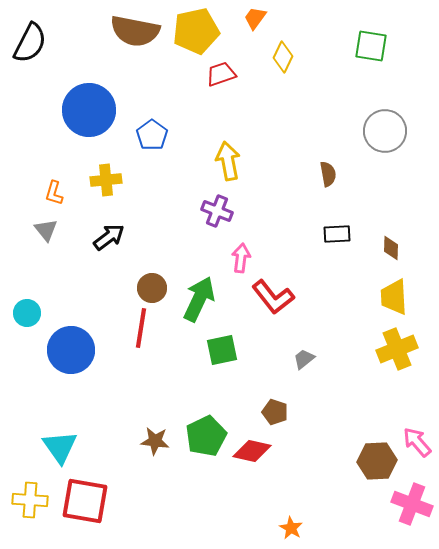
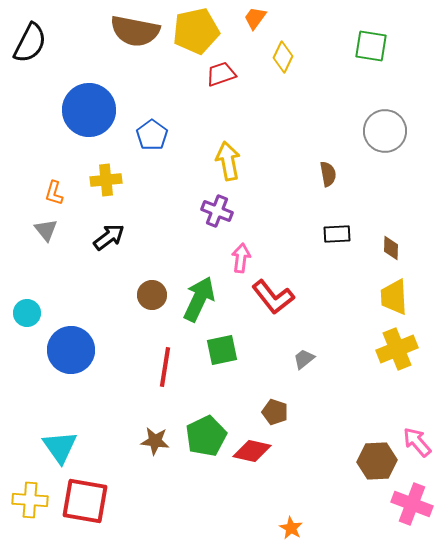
brown circle at (152, 288): moved 7 px down
red line at (141, 328): moved 24 px right, 39 px down
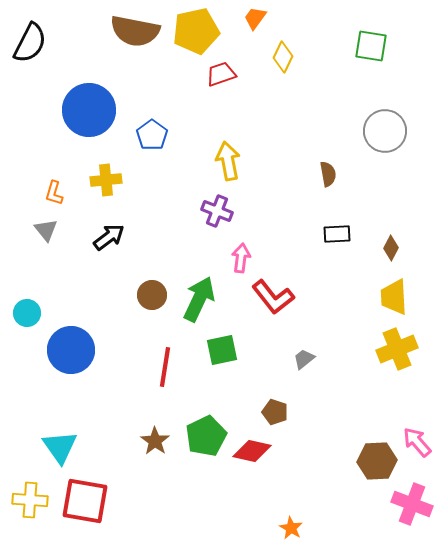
brown diamond at (391, 248): rotated 25 degrees clockwise
brown star at (155, 441): rotated 28 degrees clockwise
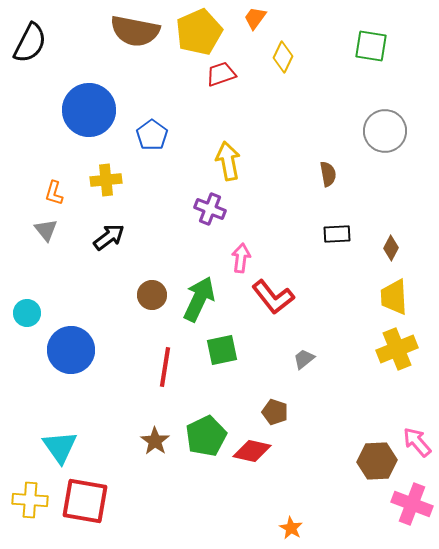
yellow pentagon at (196, 31): moved 3 px right, 1 px down; rotated 12 degrees counterclockwise
purple cross at (217, 211): moved 7 px left, 2 px up
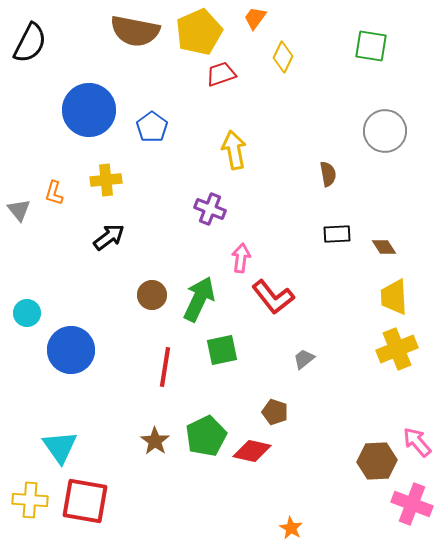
blue pentagon at (152, 135): moved 8 px up
yellow arrow at (228, 161): moved 6 px right, 11 px up
gray triangle at (46, 230): moved 27 px left, 20 px up
brown diamond at (391, 248): moved 7 px left, 1 px up; rotated 60 degrees counterclockwise
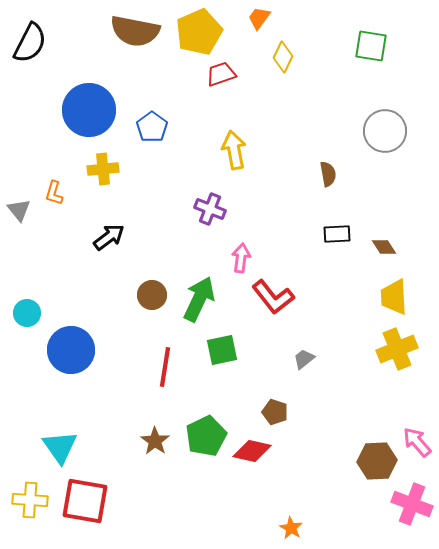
orange trapezoid at (255, 18): moved 4 px right
yellow cross at (106, 180): moved 3 px left, 11 px up
